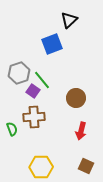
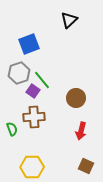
blue square: moved 23 px left
yellow hexagon: moved 9 px left
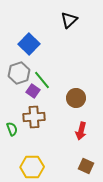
blue square: rotated 25 degrees counterclockwise
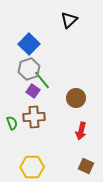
gray hexagon: moved 10 px right, 4 px up
green semicircle: moved 6 px up
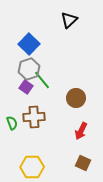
purple square: moved 7 px left, 4 px up
red arrow: rotated 12 degrees clockwise
brown square: moved 3 px left, 3 px up
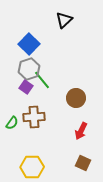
black triangle: moved 5 px left
green semicircle: rotated 56 degrees clockwise
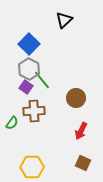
gray hexagon: rotated 15 degrees counterclockwise
brown cross: moved 6 px up
